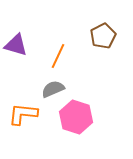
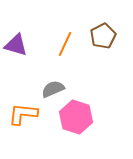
orange line: moved 7 px right, 12 px up
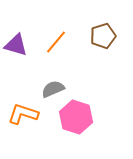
brown pentagon: rotated 10 degrees clockwise
orange line: moved 9 px left, 2 px up; rotated 15 degrees clockwise
orange L-shape: rotated 12 degrees clockwise
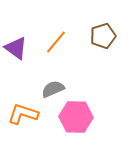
purple triangle: moved 3 px down; rotated 20 degrees clockwise
pink hexagon: rotated 16 degrees counterclockwise
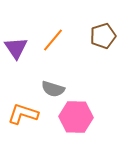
orange line: moved 3 px left, 2 px up
purple triangle: rotated 20 degrees clockwise
gray semicircle: rotated 140 degrees counterclockwise
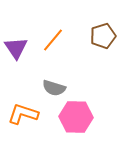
gray semicircle: moved 1 px right, 1 px up
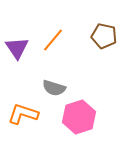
brown pentagon: moved 1 px right; rotated 30 degrees clockwise
purple triangle: moved 1 px right
pink hexagon: moved 3 px right; rotated 20 degrees counterclockwise
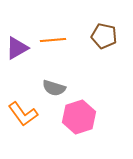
orange line: rotated 45 degrees clockwise
purple triangle: rotated 35 degrees clockwise
orange L-shape: rotated 144 degrees counterclockwise
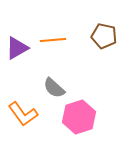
gray semicircle: rotated 25 degrees clockwise
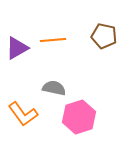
gray semicircle: rotated 150 degrees clockwise
